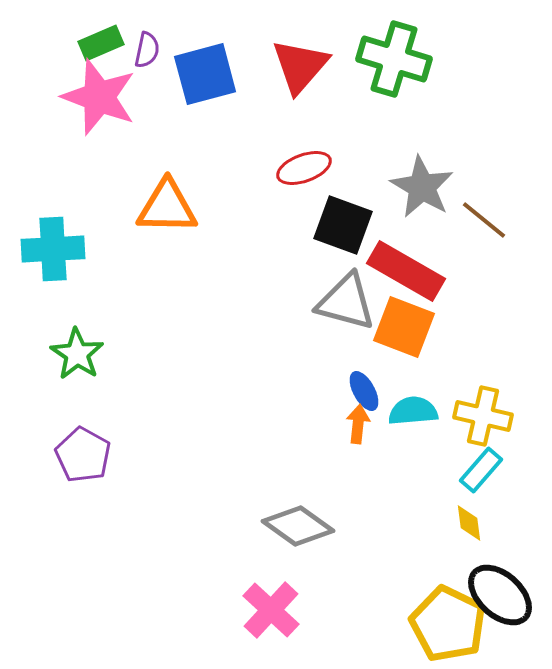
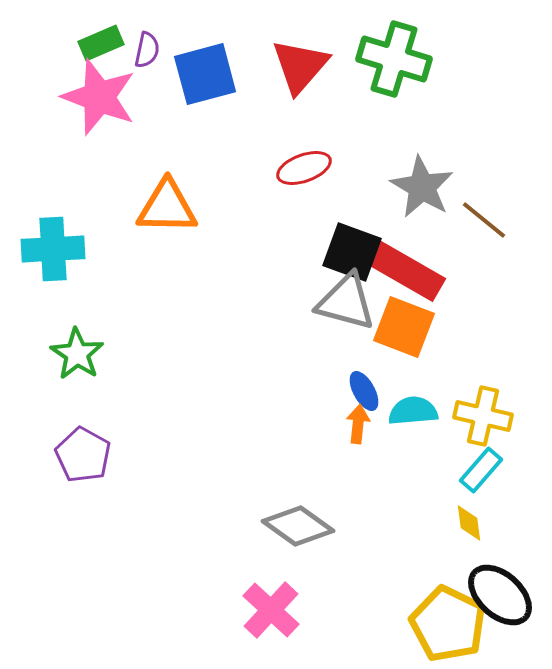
black square: moved 9 px right, 27 px down
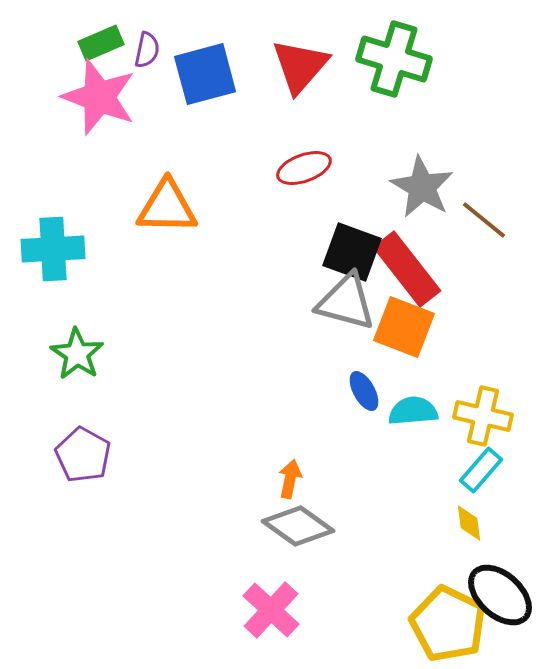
red rectangle: moved 1 px right, 2 px up; rotated 22 degrees clockwise
orange arrow: moved 68 px left, 55 px down; rotated 6 degrees clockwise
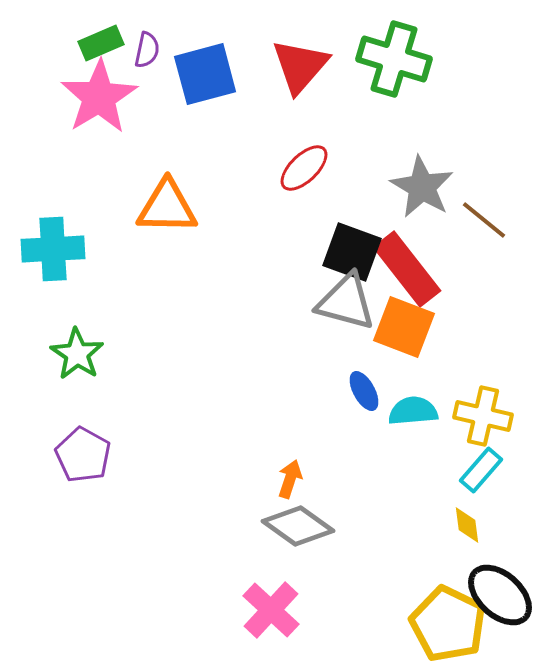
pink star: rotated 20 degrees clockwise
red ellipse: rotated 24 degrees counterclockwise
orange arrow: rotated 6 degrees clockwise
yellow diamond: moved 2 px left, 2 px down
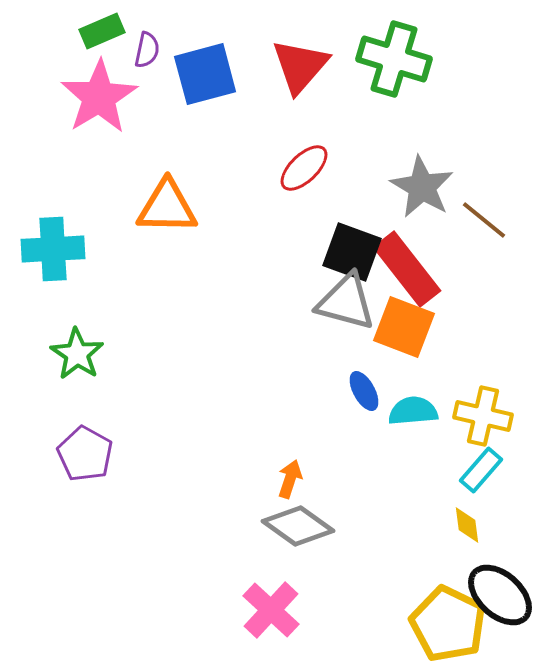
green rectangle: moved 1 px right, 12 px up
purple pentagon: moved 2 px right, 1 px up
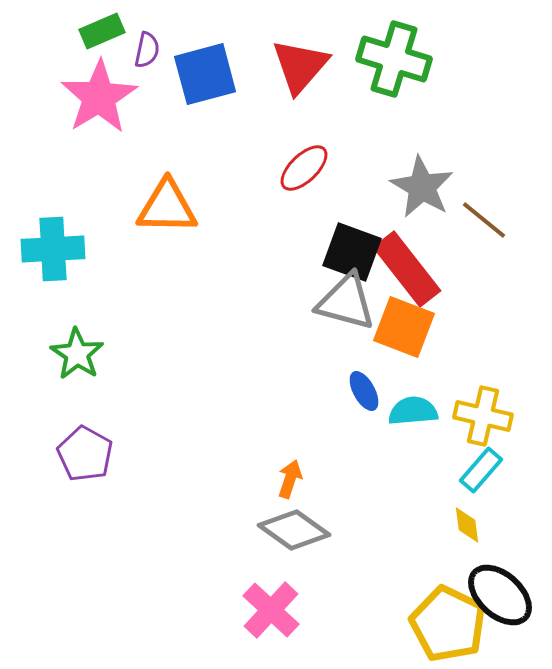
gray diamond: moved 4 px left, 4 px down
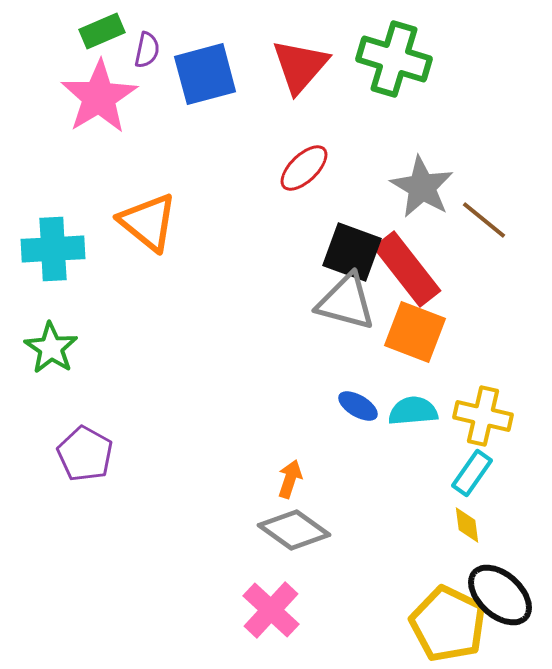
orange triangle: moved 19 px left, 15 px down; rotated 38 degrees clockwise
orange square: moved 11 px right, 5 px down
green star: moved 26 px left, 6 px up
blue ellipse: moved 6 px left, 15 px down; rotated 30 degrees counterclockwise
cyan rectangle: moved 9 px left, 3 px down; rotated 6 degrees counterclockwise
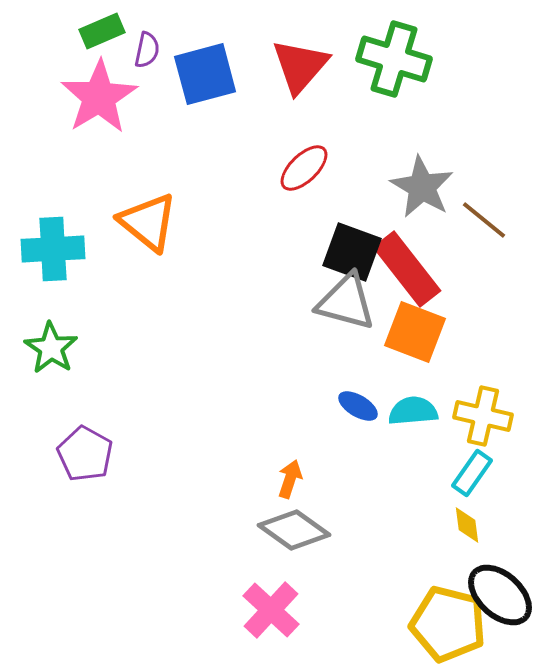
yellow pentagon: rotated 12 degrees counterclockwise
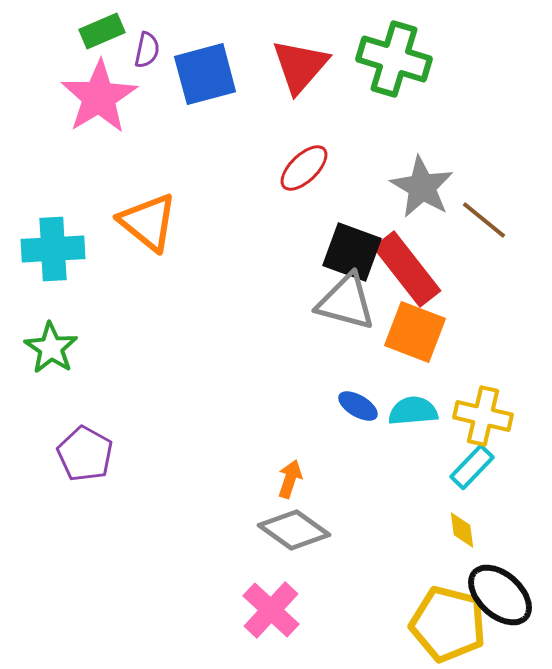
cyan rectangle: moved 6 px up; rotated 9 degrees clockwise
yellow diamond: moved 5 px left, 5 px down
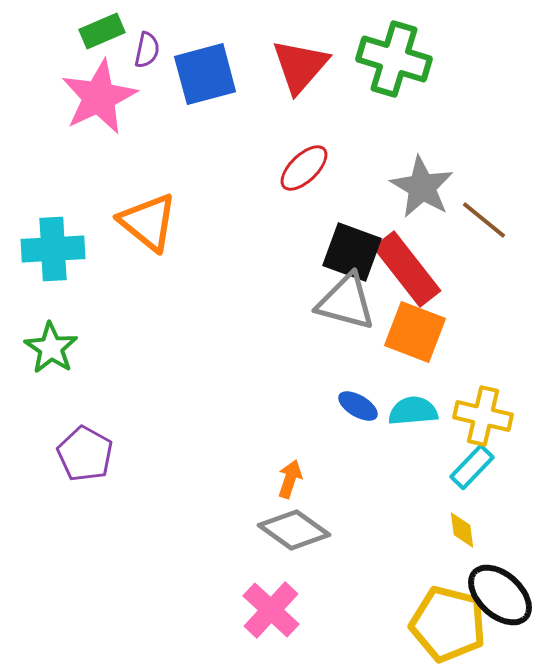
pink star: rotated 6 degrees clockwise
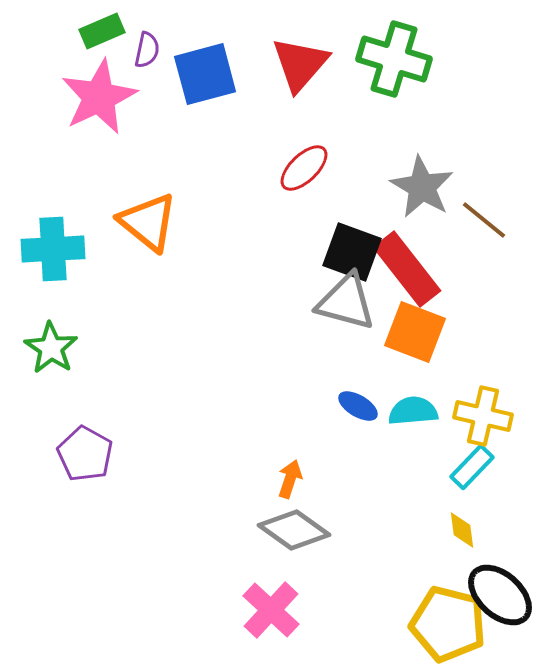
red triangle: moved 2 px up
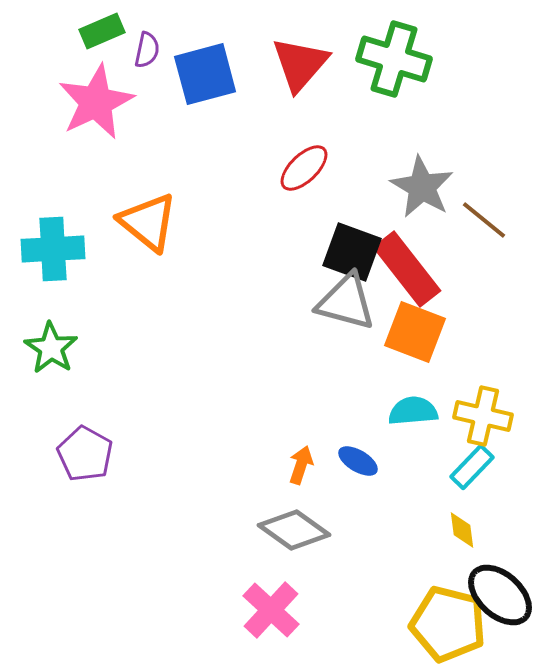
pink star: moved 3 px left, 5 px down
blue ellipse: moved 55 px down
orange arrow: moved 11 px right, 14 px up
